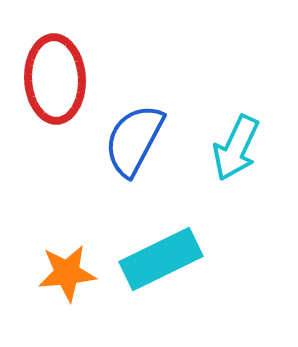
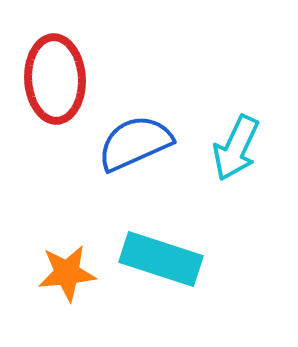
blue semicircle: moved 1 px right, 3 px down; rotated 38 degrees clockwise
cyan rectangle: rotated 44 degrees clockwise
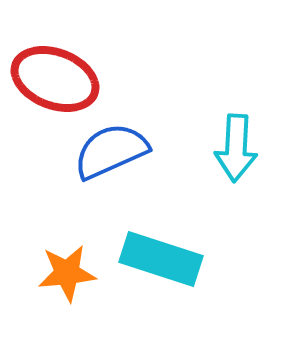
red ellipse: rotated 66 degrees counterclockwise
blue semicircle: moved 24 px left, 8 px down
cyan arrow: rotated 22 degrees counterclockwise
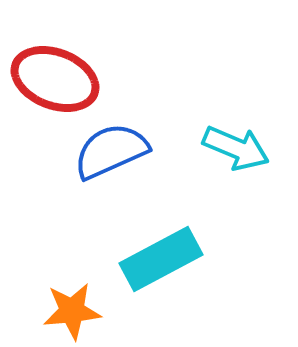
cyan arrow: rotated 70 degrees counterclockwise
cyan rectangle: rotated 46 degrees counterclockwise
orange star: moved 5 px right, 38 px down
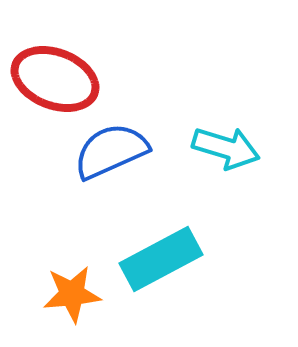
cyan arrow: moved 10 px left; rotated 6 degrees counterclockwise
orange star: moved 17 px up
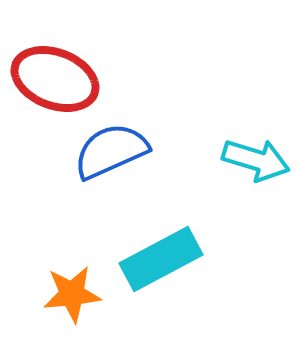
cyan arrow: moved 30 px right, 12 px down
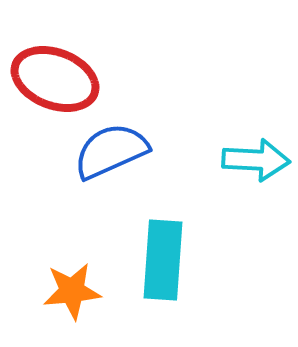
cyan arrow: rotated 14 degrees counterclockwise
cyan rectangle: moved 2 px right, 1 px down; rotated 58 degrees counterclockwise
orange star: moved 3 px up
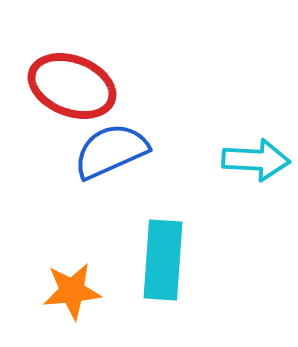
red ellipse: moved 17 px right, 7 px down
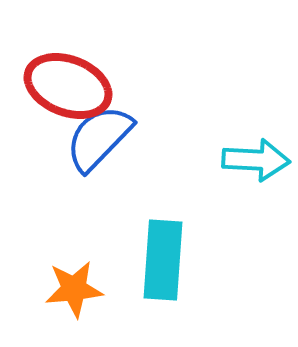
red ellipse: moved 4 px left
blue semicircle: moved 12 px left, 13 px up; rotated 22 degrees counterclockwise
orange star: moved 2 px right, 2 px up
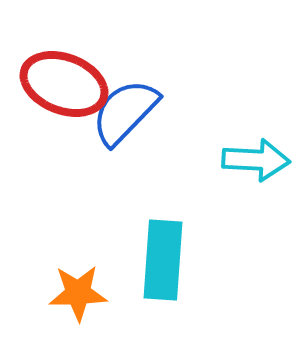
red ellipse: moved 4 px left, 2 px up
blue semicircle: moved 26 px right, 26 px up
orange star: moved 4 px right, 4 px down; rotated 4 degrees clockwise
